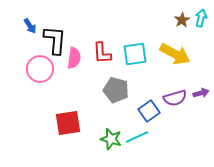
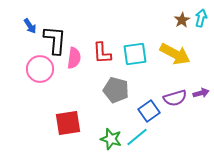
cyan line: rotated 15 degrees counterclockwise
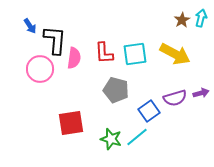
red L-shape: moved 2 px right
red square: moved 3 px right
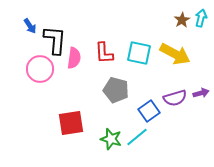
cyan square: moved 4 px right, 1 px up; rotated 20 degrees clockwise
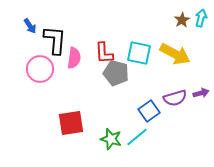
gray pentagon: moved 17 px up
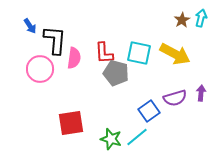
purple arrow: rotated 70 degrees counterclockwise
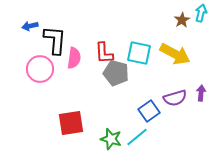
cyan arrow: moved 5 px up
blue arrow: rotated 112 degrees clockwise
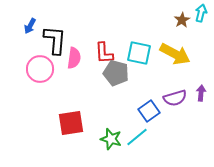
blue arrow: rotated 49 degrees counterclockwise
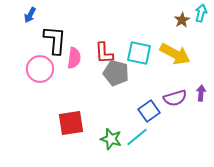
blue arrow: moved 11 px up
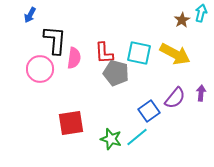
purple semicircle: rotated 35 degrees counterclockwise
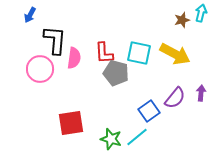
brown star: rotated 14 degrees clockwise
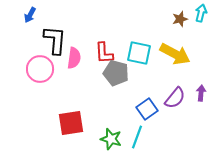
brown star: moved 2 px left, 1 px up
blue square: moved 2 px left, 2 px up
cyan line: rotated 30 degrees counterclockwise
